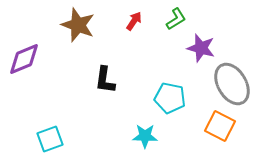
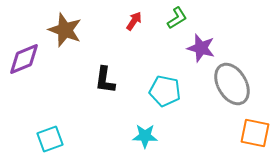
green L-shape: moved 1 px right, 1 px up
brown star: moved 13 px left, 5 px down
cyan pentagon: moved 5 px left, 7 px up
orange square: moved 35 px right, 7 px down; rotated 16 degrees counterclockwise
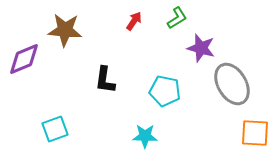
brown star: rotated 16 degrees counterclockwise
orange square: rotated 8 degrees counterclockwise
cyan square: moved 5 px right, 10 px up
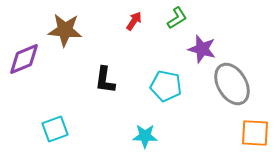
purple star: moved 1 px right, 1 px down
cyan pentagon: moved 1 px right, 5 px up
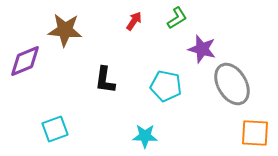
purple diamond: moved 1 px right, 2 px down
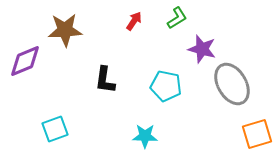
brown star: rotated 8 degrees counterclockwise
orange square: moved 2 px right, 1 px down; rotated 20 degrees counterclockwise
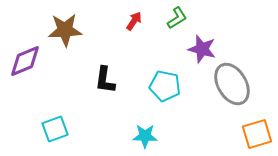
cyan pentagon: moved 1 px left
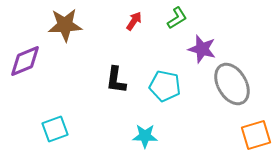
brown star: moved 5 px up
black L-shape: moved 11 px right
orange square: moved 1 px left, 1 px down
